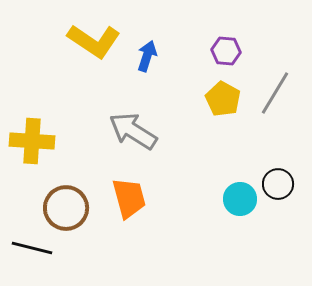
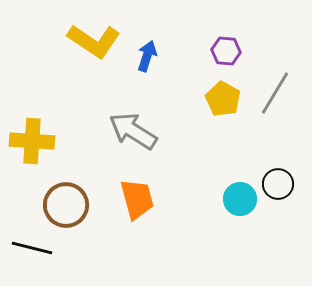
orange trapezoid: moved 8 px right, 1 px down
brown circle: moved 3 px up
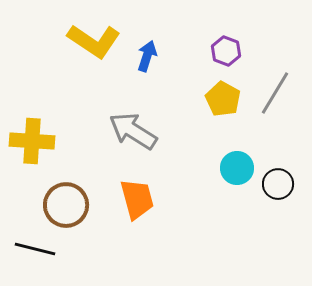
purple hexagon: rotated 16 degrees clockwise
cyan circle: moved 3 px left, 31 px up
black line: moved 3 px right, 1 px down
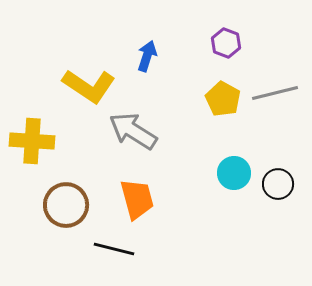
yellow L-shape: moved 5 px left, 45 px down
purple hexagon: moved 8 px up
gray line: rotated 45 degrees clockwise
cyan circle: moved 3 px left, 5 px down
black line: moved 79 px right
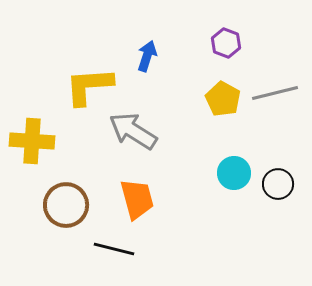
yellow L-shape: rotated 142 degrees clockwise
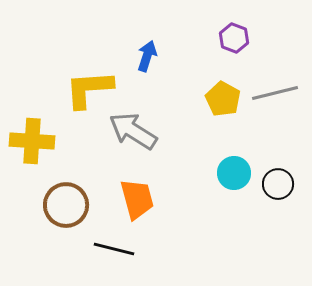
purple hexagon: moved 8 px right, 5 px up
yellow L-shape: moved 3 px down
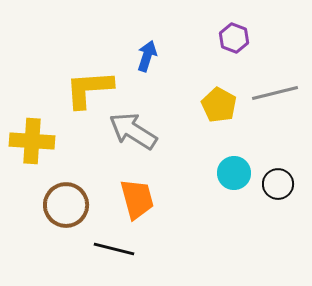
yellow pentagon: moved 4 px left, 6 px down
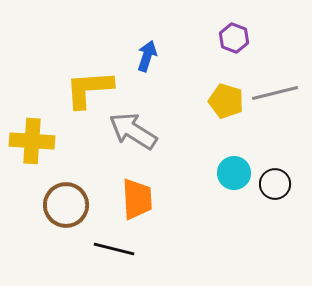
yellow pentagon: moved 7 px right, 4 px up; rotated 12 degrees counterclockwise
black circle: moved 3 px left
orange trapezoid: rotated 12 degrees clockwise
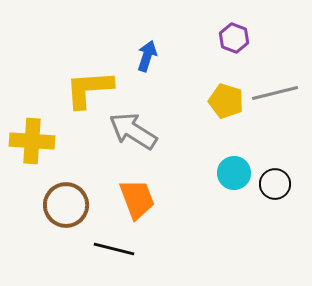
orange trapezoid: rotated 18 degrees counterclockwise
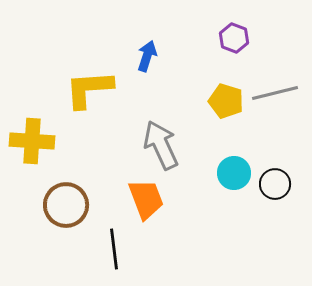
gray arrow: moved 28 px right, 14 px down; rotated 33 degrees clockwise
orange trapezoid: moved 9 px right
black line: rotated 69 degrees clockwise
